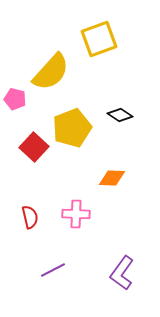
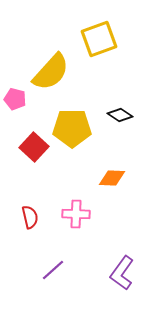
yellow pentagon: rotated 21 degrees clockwise
purple line: rotated 15 degrees counterclockwise
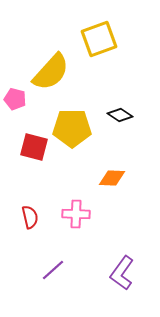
red square: rotated 28 degrees counterclockwise
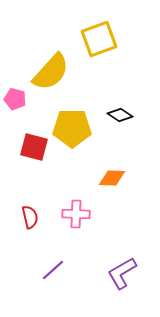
purple L-shape: rotated 24 degrees clockwise
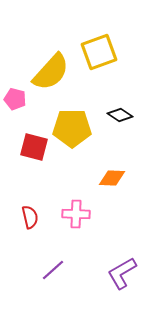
yellow square: moved 13 px down
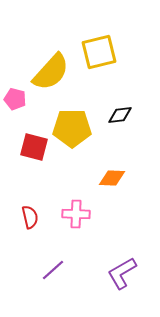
yellow square: rotated 6 degrees clockwise
black diamond: rotated 40 degrees counterclockwise
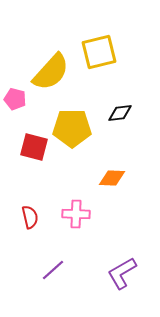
black diamond: moved 2 px up
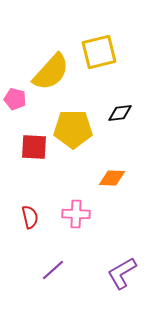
yellow pentagon: moved 1 px right, 1 px down
red square: rotated 12 degrees counterclockwise
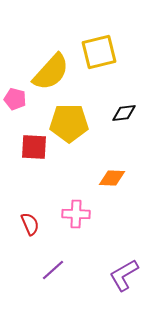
black diamond: moved 4 px right
yellow pentagon: moved 4 px left, 6 px up
red semicircle: moved 7 px down; rotated 10 degrees counterclockwise
purple L-shape: moved 2 px right, 2 px down
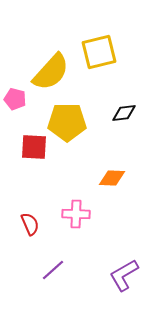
yellow pentagon: moved 2 px left, 1 px up
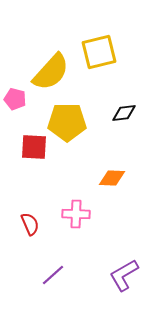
purple line: moved 5 px down
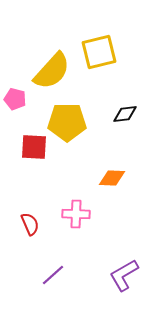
yellow semicircle: moved 1 px right, 1 px up
black diamond: moved 1 px right, 1 px down
